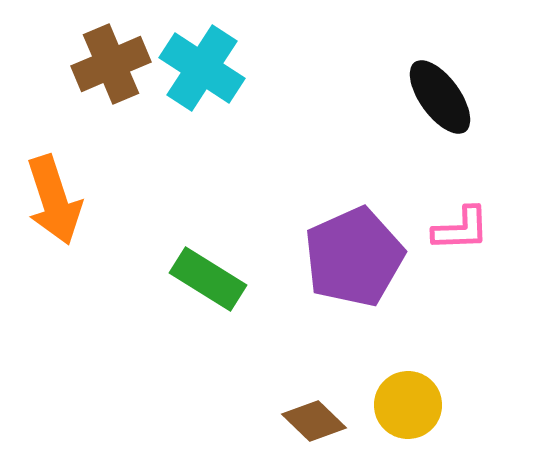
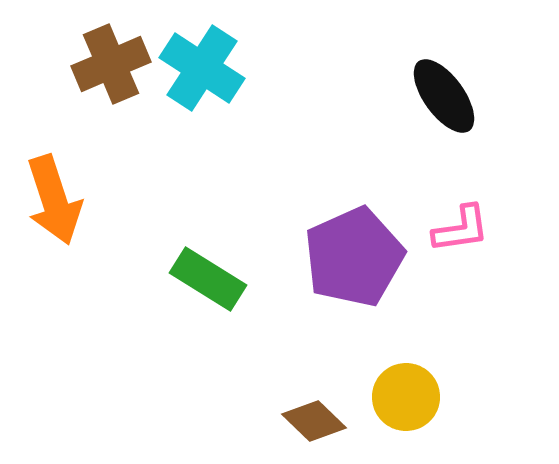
black ellipse: moved 4 px right, 1 px up
pink L-shape: rotated 6 degrees counterclockwise
yellow circle: moved 2 px left, 8 px up
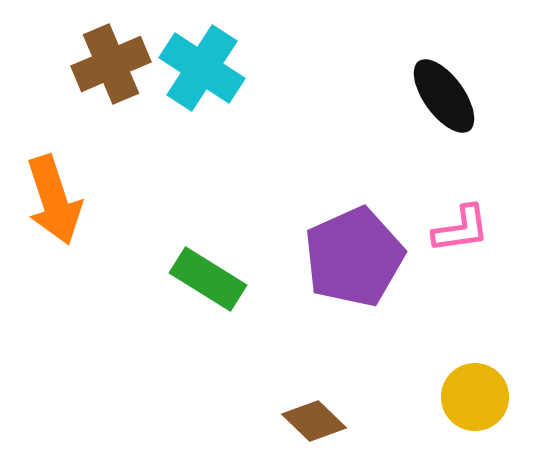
yellow circle: moved 69 px right
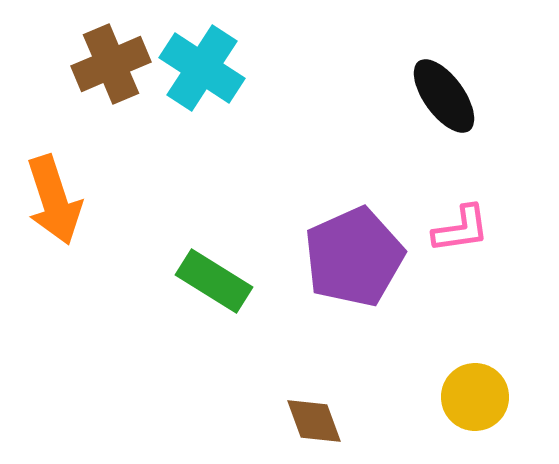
green rectangle: moved 6 px right, 2 px down
brown diamond: rotated 26 degrees clockwise
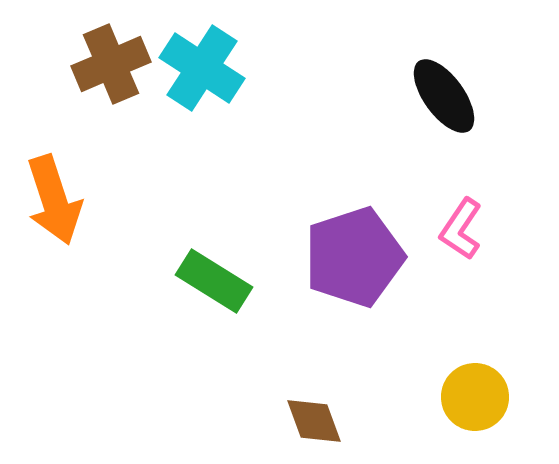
pink L-shape: rotated 132 degrees clockwise
purple pentagon: rotated 6 degrees clockwise
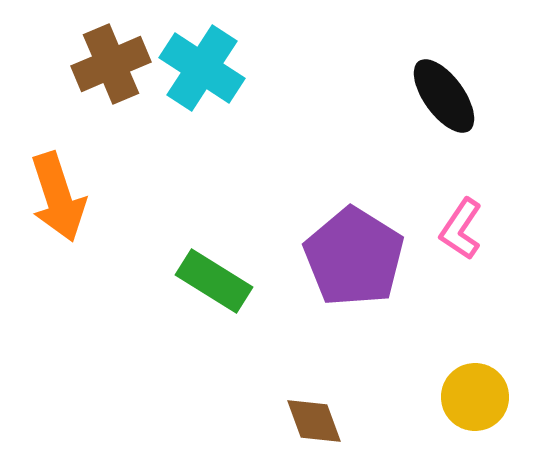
orange arrow: moved 4 px right, 3 px up
purple pentagon: rotated 22 degrees counterclockwise
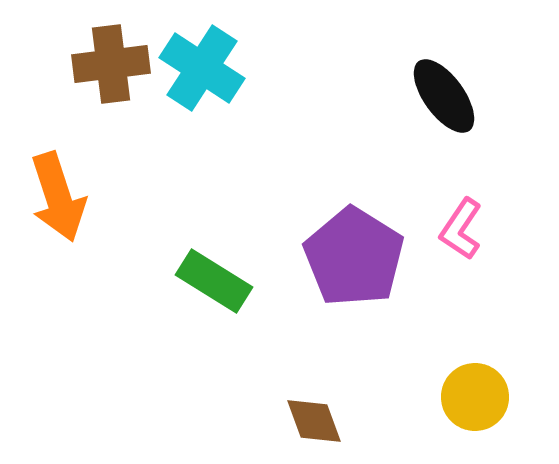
brown cross: rotated 16 degrees clockwise
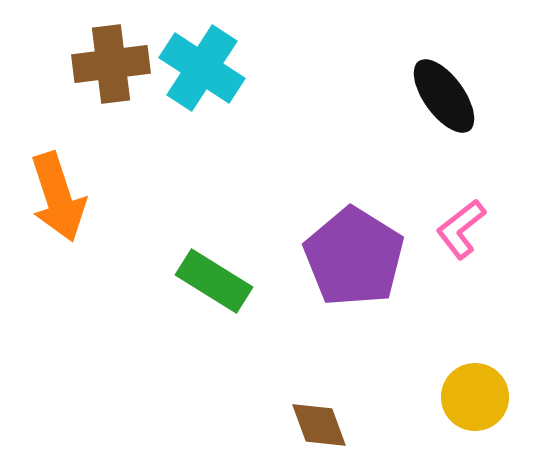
pink L-shape: rotated 18 degrees clockwise
brown diamond: moved 5 px right, 4 px down
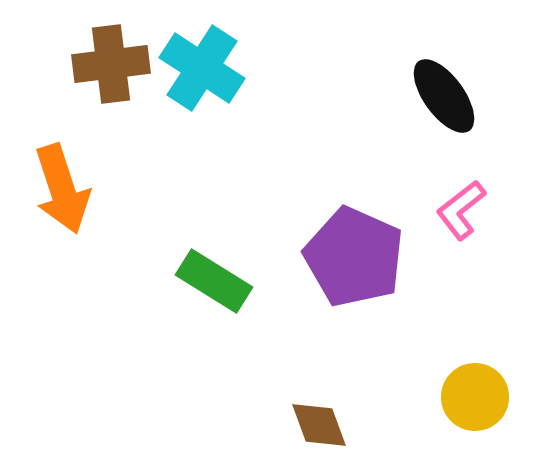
orange arrow: moved 4 px right, 8 px up
pink L-shape: moved 19 px up
purple pentagon: rotated 8 degrees counterclockwise
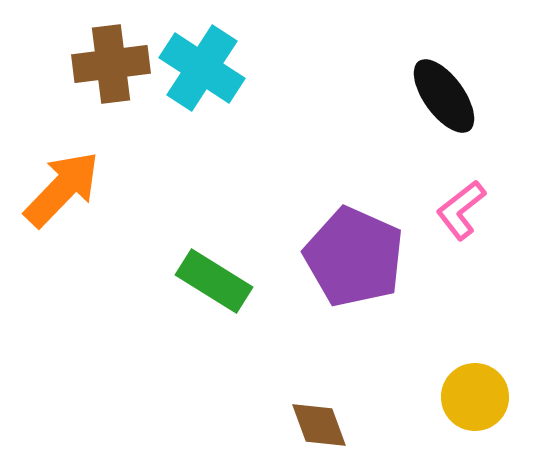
orange arrow: rotated 118 degrees counterclockwise
